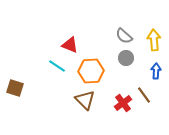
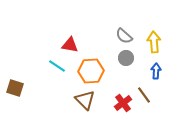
yellow arrow: moved 2 px down
red triangle: rotated 12 degrees counterclockwise
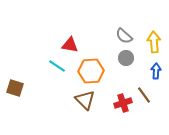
red cross: rotated 18 degrees clockwise
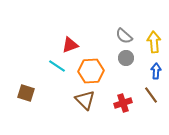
red triangle: rotated 30 degrees counterclockwise
brown square: moved 11 px right, 5 px down
brown line: moved 7 px right
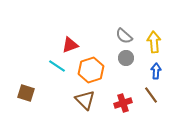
orange hexagon: moved 1 px up; rotated 15 degrees counterclockwise
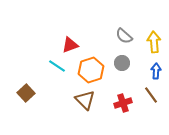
gray circle: moved 4 px left, 5 px down
brown square: rotated 30 degrees clockwise
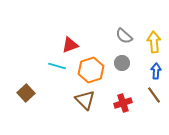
cyan line: rotated 18 degrees counterclockwise
brown line: moved 3 px right
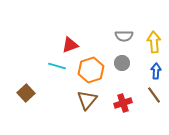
gray semicircle: rotated 42 degrees counterclockwise
brown triangle: moved 2 px right; rotated 25 degrees clockwise
